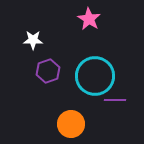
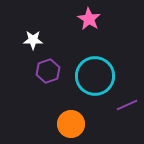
purple line: moved 12 px right, 5 px down; rotated 25 degrees counterclockwise
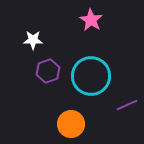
pink star: moved 2 px right, 1 px down
cyan circle: moved 4 px left
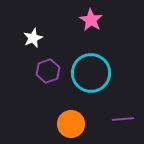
white star: moved 2 px up; rotated 24 degrees counterclockwise
cyan circle: moved 3 px up
purple line: moved 4 px left, 14 px down; rotated 20 degrees clockwise
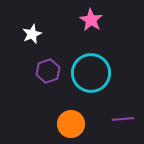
white star: moved 1 px left, 4 px up
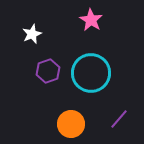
purple line: moved 4 px left; rotated 45 degrees counterclockwise
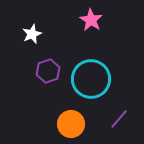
cyan circle: moved 6 px down
